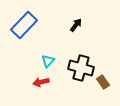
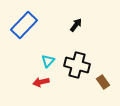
black cross: moved 4 px left, 3 px up
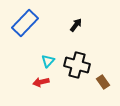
blue rectangle: moved 1 px right, 2 px up
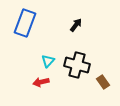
blue rectangle: rotated 24 degrees counterclockwise
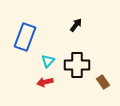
blue rectangle: moved 14 px down
black cross: rotated 15 degrees counterclockwise
red arrow: moved 4 px right
